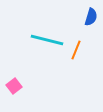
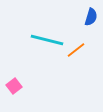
orange line: rotated 30 degrees clockwise
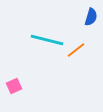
pink square: rotated 14 degrees clockwise
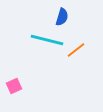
blue semicircle: moved 29 px left
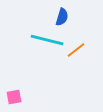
pink square: moved 11 px down; rotated 14 degrees clockwise
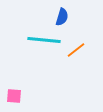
cyan line: moved 3 px left; rotated 8 degrees counterclockwise
pink square: moved 1 px up; rotated 14 degrees clockwise
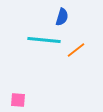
pink square: moved 4 px right, 4 px down
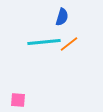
cyan line: moved 2 px down; rotated 12 degrees counterclockwise
orange line: moved 7 px left, 6 px up
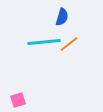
pink square: rotated 21 degrees counterclockwise
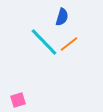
cyan line: rotated 52 degrees clockwise
